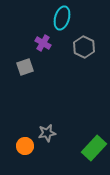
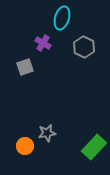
green rectangle: moved 1 px up
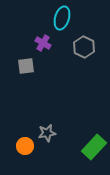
gray square: moved 1 px right, 1 px up; rotated 12 degrees clockwise
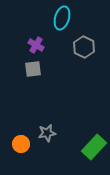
purple cross: moved 7 px left, 2 px down
gray square: moved 7 px right, 3 px down
orange circle: moved 4 px left, 2 px up
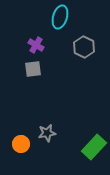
cyan ellipse: moved 2 px left, 1 px up
